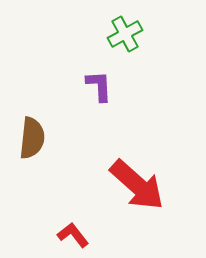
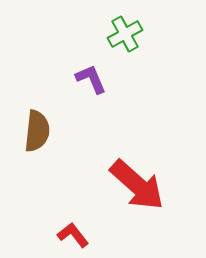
purple L-shape: moved 8 px left, 7 px up; rotated 20 degrees counterclockwise
brown semicircle: moved 5 px right, 7 px up
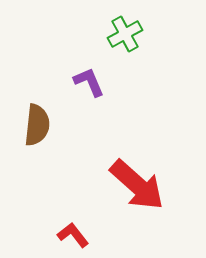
purple L-shape: moved 2 px left, 3 px down
brown semicircle: moved 6 px up
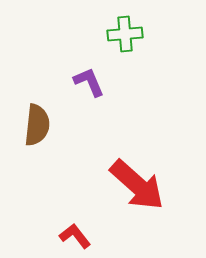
green cross: rotated 24 degrees clockwise
red L-shape: moved 2 px right, 1 px down
